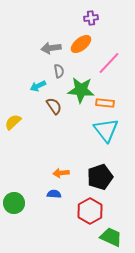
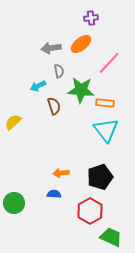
brown semicircle: rotated 18 degrees clockwise
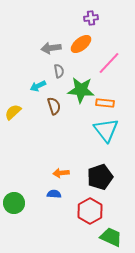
yellow semicircle: moved 10 px up
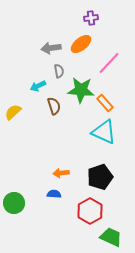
orange rectangle: rotated 42 degrees clockwise
cyan triangle: moved 2 px left, 2 px down; rotated 28 degrees counterclockwise
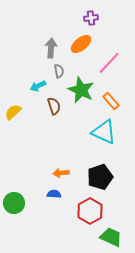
gray arrow: rotated 102 degrees clockwise
green star: rotated 20 degrees clockwise
orange rectangle: moved 6 px right, 2 px up
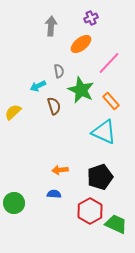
purple cross: rotated 16 degrees counterclockwise
gray arrow: moved 22 px up
orange arrow: moved 1 px left, 3 px up
green trapezoid: moved 5 px right, 13 px up
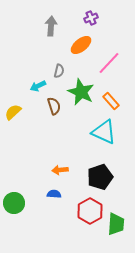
orange ellipse: moved 1 px down
gray semicircle: rotated 24 degrees clockwise
green star: moved 2 px down
green trapezoid: rotated 70 degrees clockwise
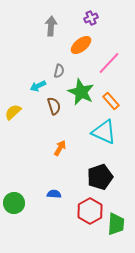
orange arrow: moved 22 px up; rotated 126 degrees clockwise
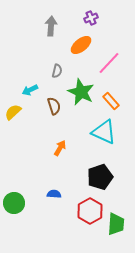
gray semicircle: moved 2 px left
cyan arrow: moved 8 px left, 4 px down
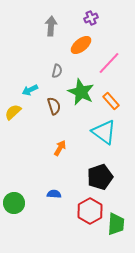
cyan triangle: rotated 12 degrees clockwise
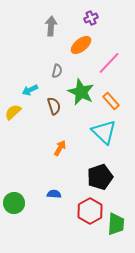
cyan triangle: rotated 8 degrees clockwise
